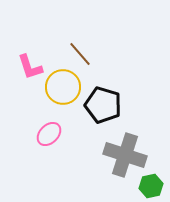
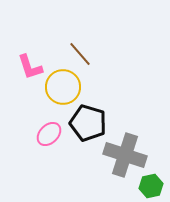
black pentagon: moved 15 px left, 18 px down
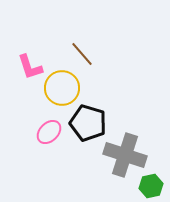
brown line: moved 2 px right
yellow circle: moved 1 px left, 1 px down
pink ellipse: moved 2 px up
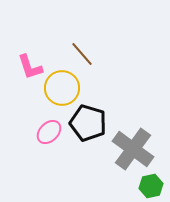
gray cross: moved 8 px right, 6 px up; rotated 18 degrees clockwise
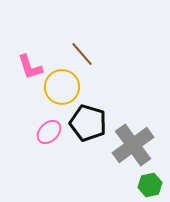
yellow circle: moved 1 px up
gray cross: moved 4 px up; rotated 18 degrees clockwise
green hexagon: moved 1 px left, 1 px up
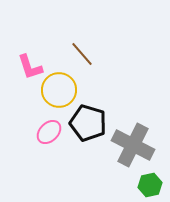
yellow circle: moved 3 px left, 3 px down
gray cross: rotated 27 degrees counterclockwise
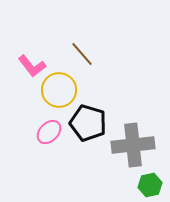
pink L-shape: moved 2 px right, 1 px up; rotated 20 degrees counterclockwise
gray cross: rotated 33 degrees counterclockwise
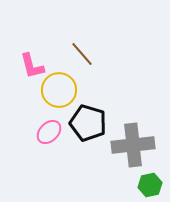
pink L-shape: rotated 24 degrees clockwise
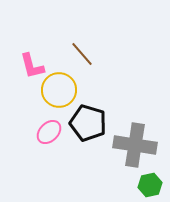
gray cross: moved 2 px right; rotated 15 degrees clockwise
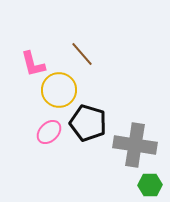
pink L-shape: moved 1 px right, 2 px up
green hexagon: rotated 10 degrees clockwise
